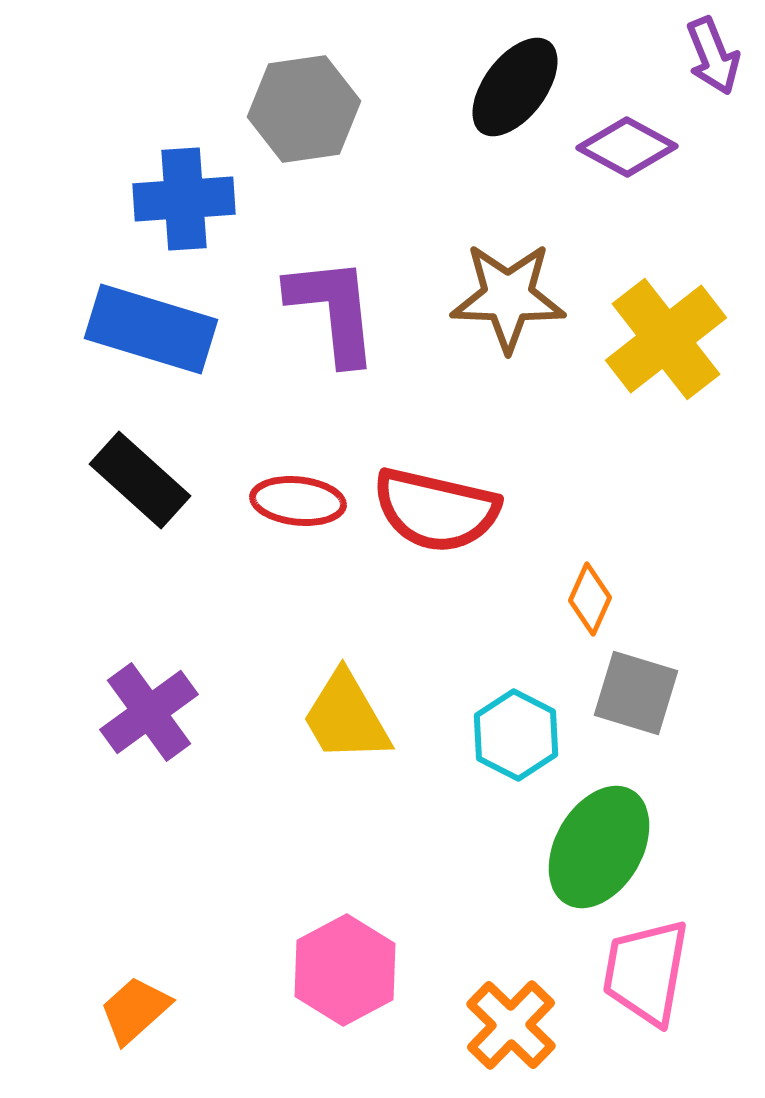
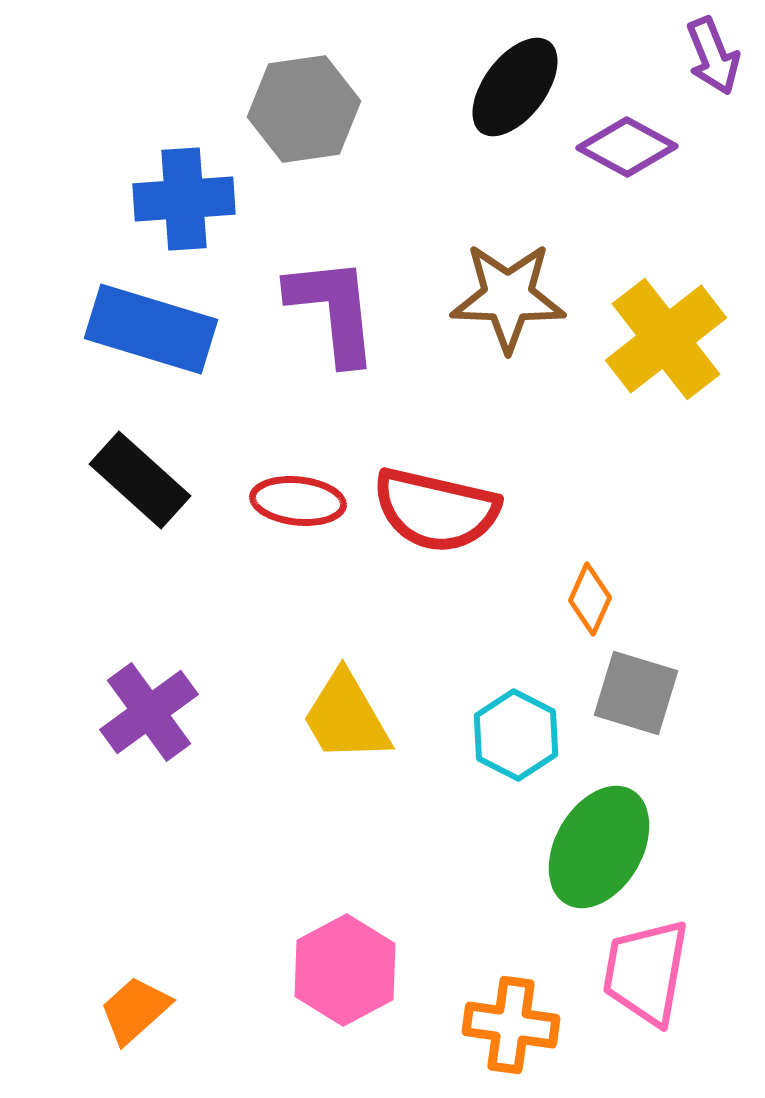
orange cross: rotated 36 degrees counterclockwise
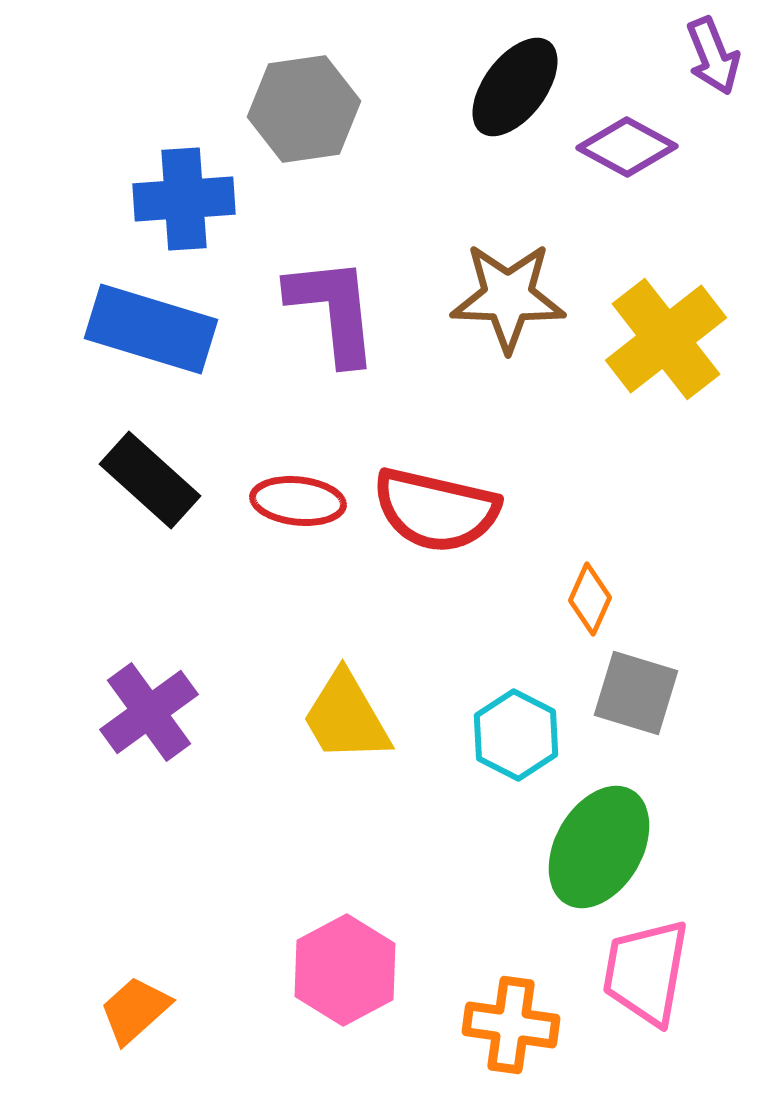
black rectangle: moved 10 px right
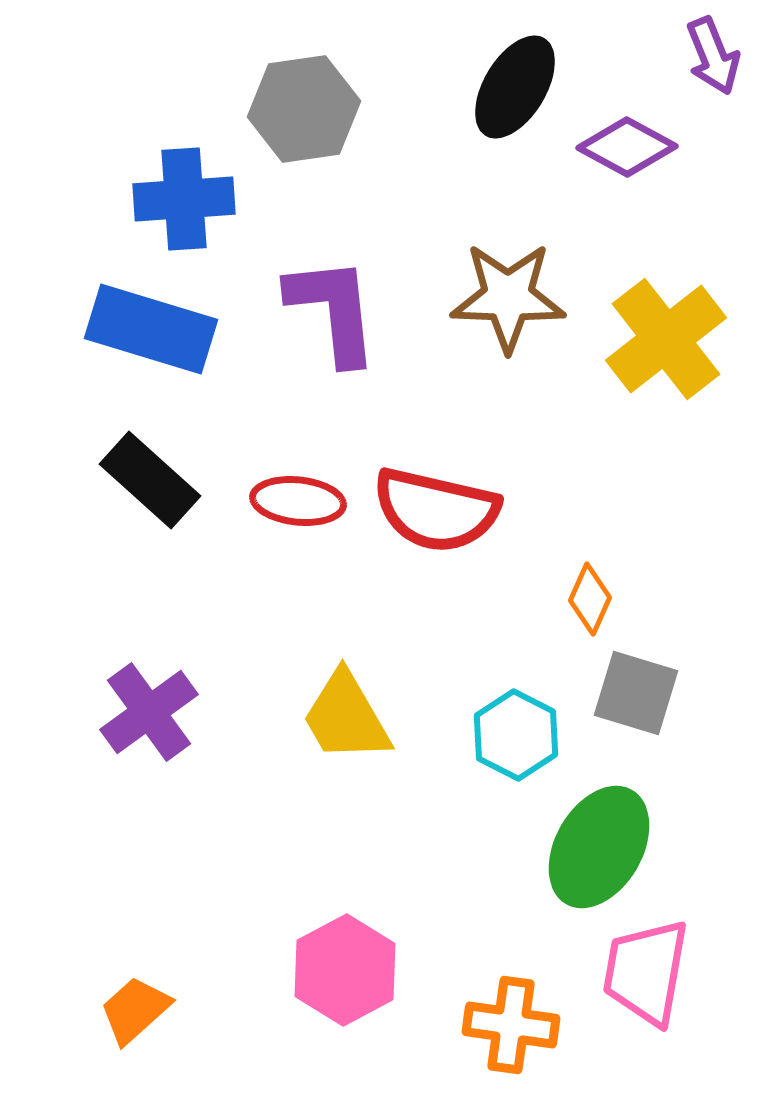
black ellipse: rotated 6 degrees counterclockwise
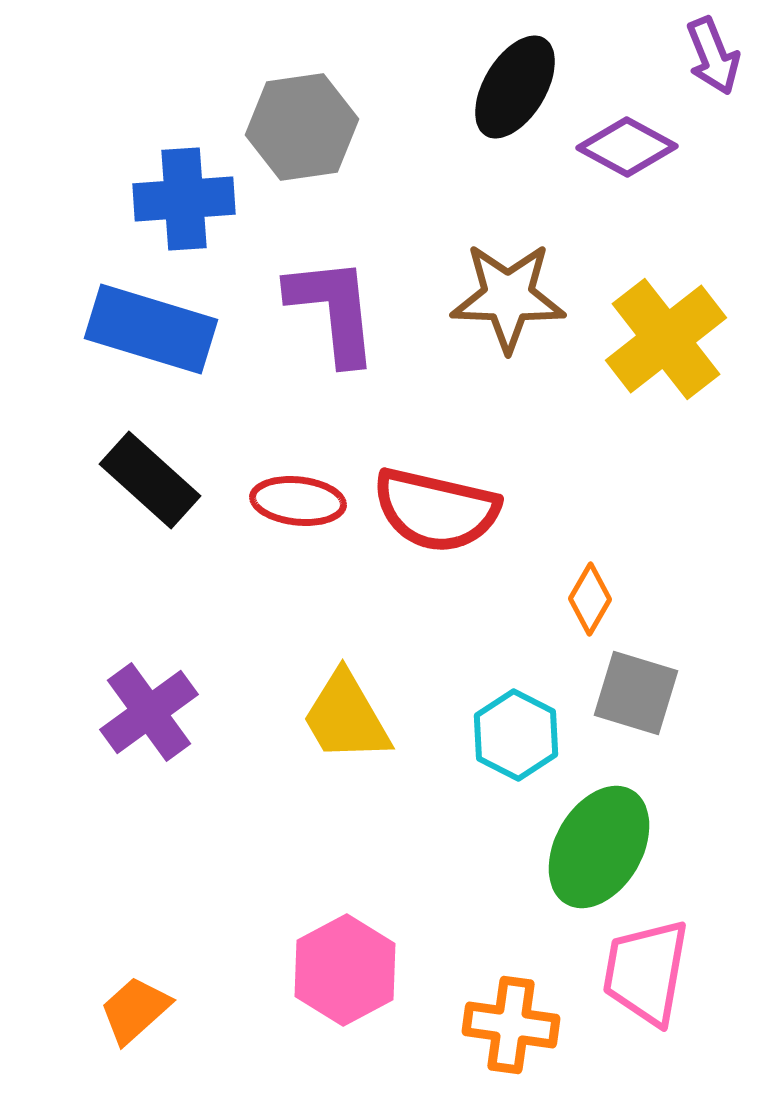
gray hexagon: moved 2 px left, 18 px down
orange diamond: rotated 6 degrees clockwise
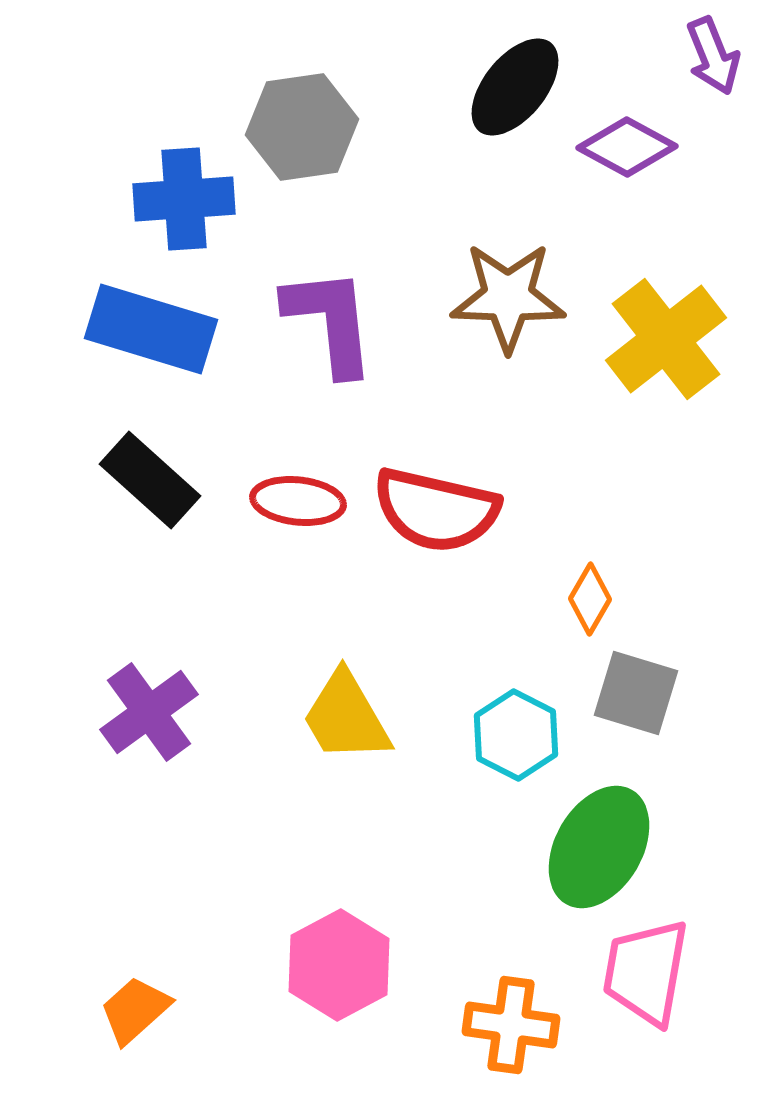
black ellipse: rotated 8 degrees clockwise
purple L-shape: moved 3 px left, 11 px down
pink hexagon: moved 6 px left, 5 px up
